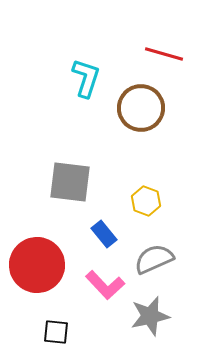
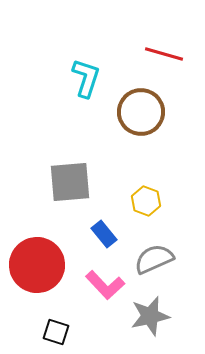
brown circle: moved 4 px down
gray square: rotated 12 degrees counterclockwise
black square: rotated 12 degrees clockwise
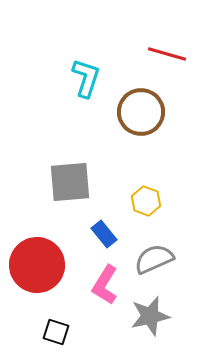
red line: moved 3 px right
pink L-shape: rotated 75 degrees clockwise
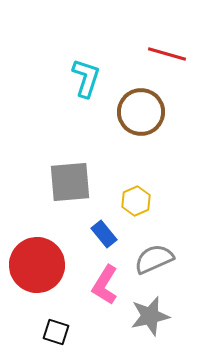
yellow hexagon: moved 10 px left; rotated 16 degrees clockwise
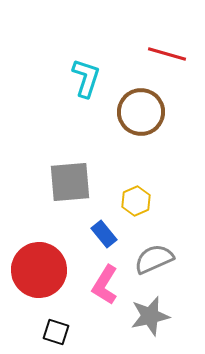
red circle: moved 2 px right, 5 px down
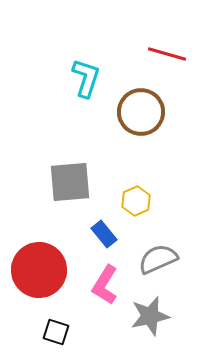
gray semicircle: moved 4 px right
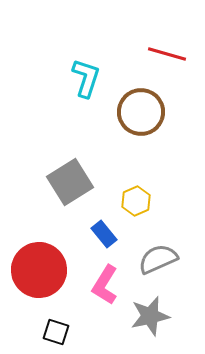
gray square: rotated 27 degrees counterclockwise
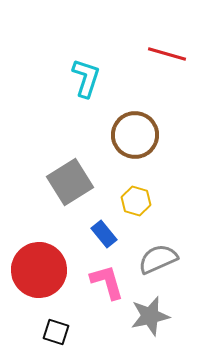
brown circle: moved 6 px left, 23 px down
yellow hexagon: rotated 20 degrees counterclockwise
pink L-shape: moved 2 px right, 3 px up; rotated 132 degrees clockwise
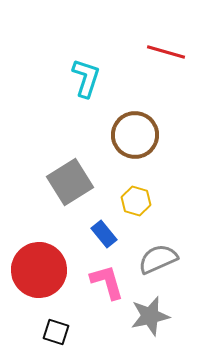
red line: moved 1 px left, 2 px up
